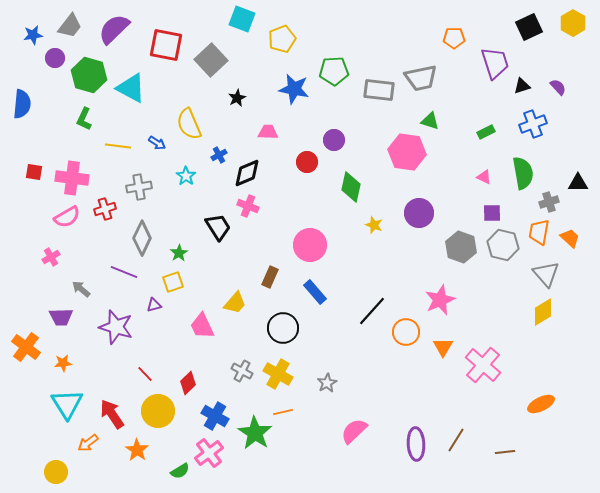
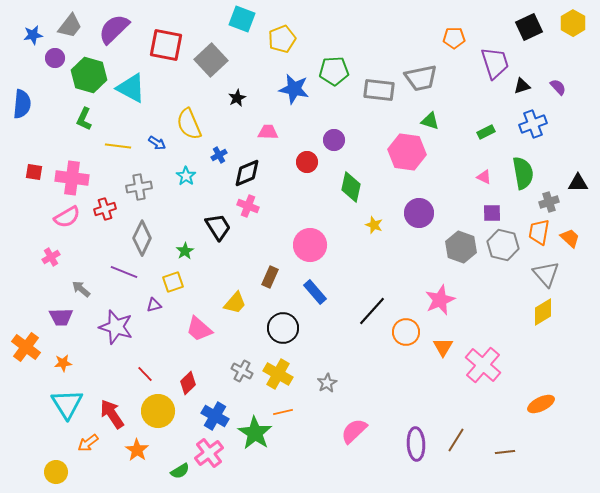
green star at (179, 253): moved 6 px right, 2 px up
pink trapezoid at (202, 326): moved 3 px left, 3 px down; rotated 24 degrees counterclockwise
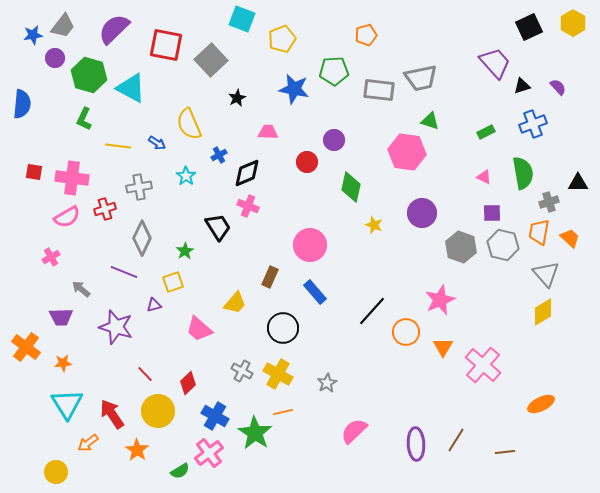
gray trapezoid at (70, 26): moved 7 px left
orange pentagon at (454, 38): moved 88 px left, 3 px up; rotated 15 degrees counterclockwise
purple trapezoid at (495, 63): rotated 24 degrees counterclockwise
purple circle at (419, 213): moved 3 px right
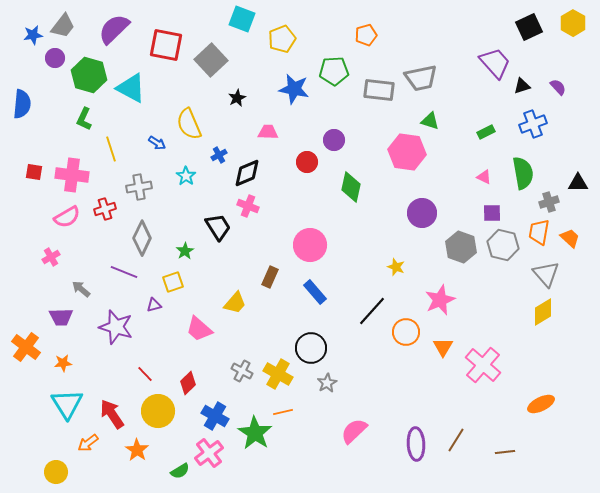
yellow line at (118, 146): moved 7 px left, 3 px down; rotated 65 degrees clockwise
pink cross at (72, 178): moved 3 px up
yellow star at (374, 225): moved 22 px right, 42 px down
black circle at (283, 328): moved 28 px right, 20 px down
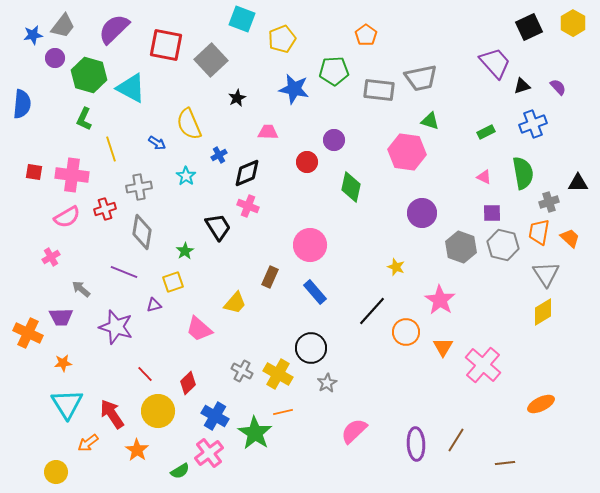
orange pentagon at (366, 35): rotated 20 degrees counterclockwise
gray diamond at (142, 238): moved 6 px up; rotated 16 degrees counterclockwise
gray triangle at (546, 274): rotated 8 degrees clockwise
pink star at (440, 300): rotated 16 degrees counterclockwise
orange cross at (26, 347): moved 2 px right, 14 px up; rotated 12 degrees counterclockwise
brown line at (505, 452): moved 11 px down
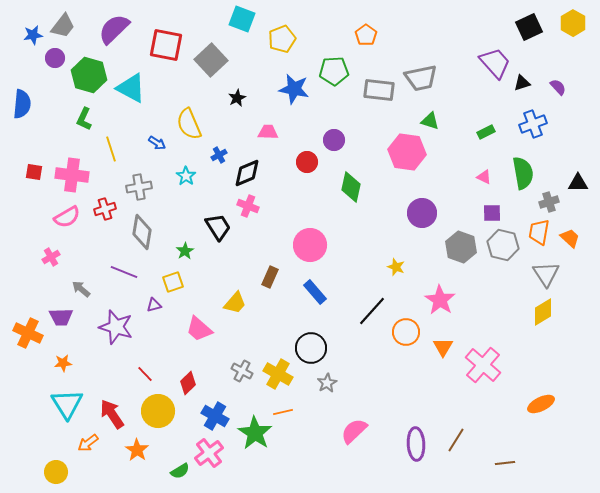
black triangle at (522, 86): moved 3 px up
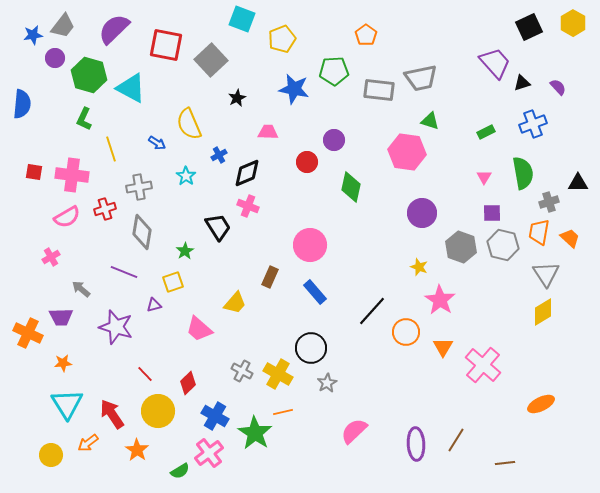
pink triangle at (484, 177): rotated 35 degrees clockwise
yellow star at (396, 267): moved 23 px right
yellow circle at (56, 472): moved 5 px left, 17 px up
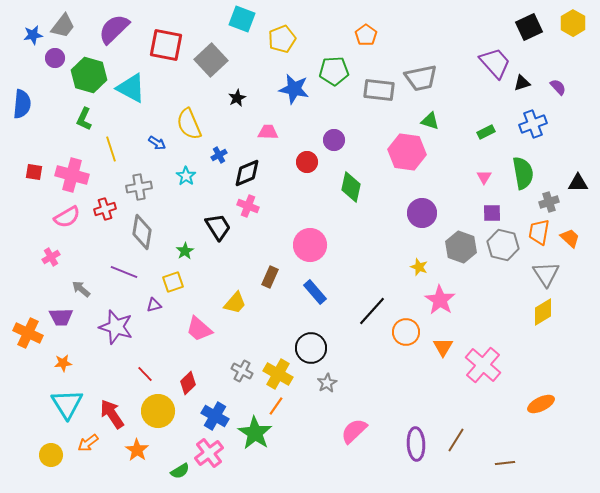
pink cross at (72, 175): rotated 8 degrees clockwise
orange line at (283, 412): moved 7 px left, 6 px up; rotated 42 degrees counterclockwise
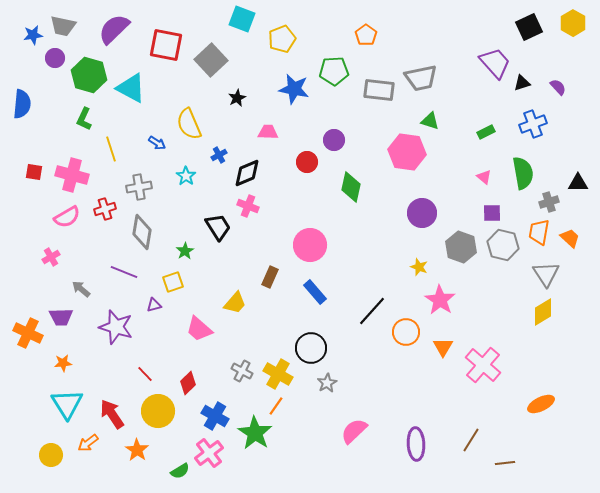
gray trapezoid at (63, 26): rotated 64 degrees clockwise
pink triangle at (484, 177): rotated 21 degrees counterclockwise
brown line at (456, 440): moved 15 px right
